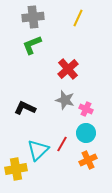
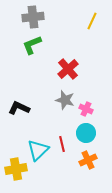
yellow line: moved 14 px right, 3 px down
black L-shape: moved 6 px left
red line: rotated 42 degrees counterclockwise
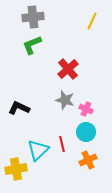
cyan circle: moved 1 px up
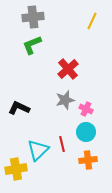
gray star: rotated 30 degrees counterclockwise
orange cross: rotated 18 degrees clockwise
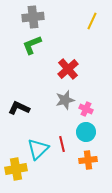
cyan triangle: moved 1 px up
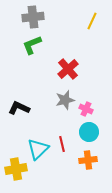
cyan circle: moved 3 px right
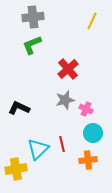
cyan circle: moved 4 px right, 1 px down
